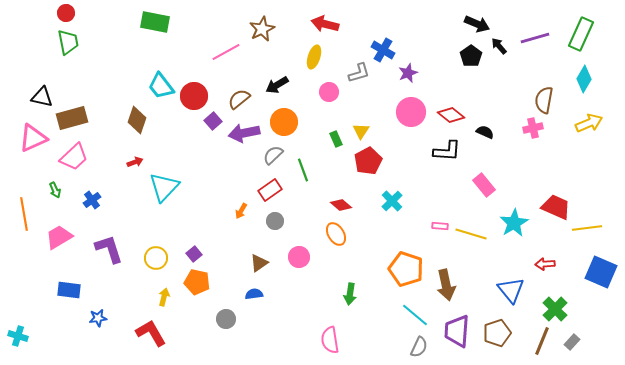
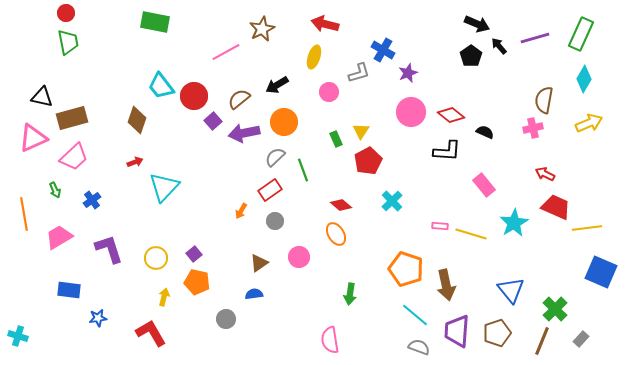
gray semicircle at (273, 155): moved 2 px right, 2 px down
red arrow at (545, 264): moved 90 px up; rotated 30 degrees clockwise
gray rectangle at (572, 342): moved 9 px right, 3 px up
gray semicircle at (419, 347): rotated 95 degrees counterclockwise
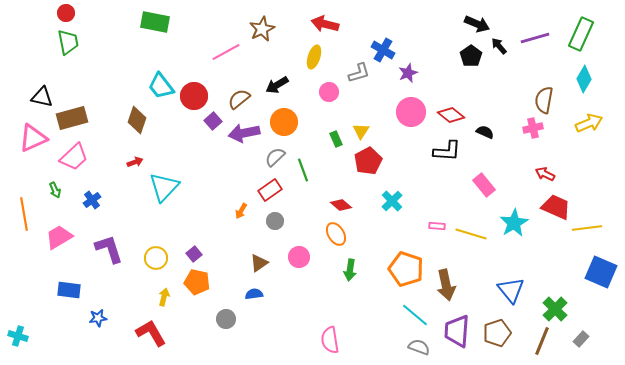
pink rectangle at (440, 226): moved 3 px left
green arrow at (350, 294): moved 24 px up
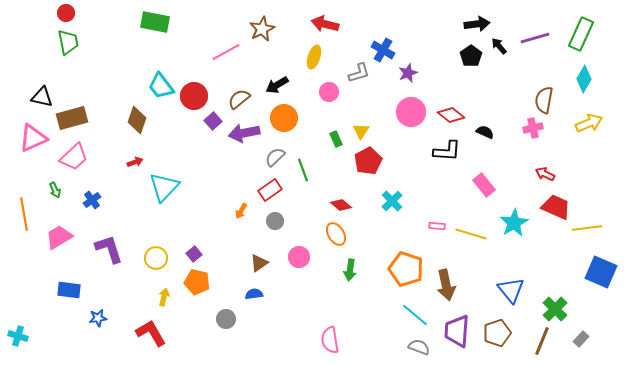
black arrow at (477, 24): rotated 30 degrees counterclockwise
orange circle at (284, 122): moved 4 px up
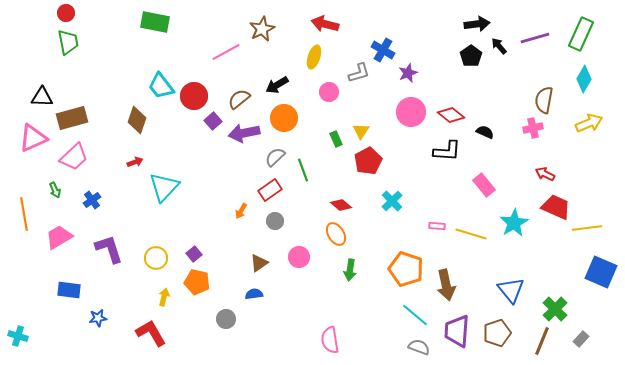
black triangle at (42, 97): rotated 10 degrees counterclockwise
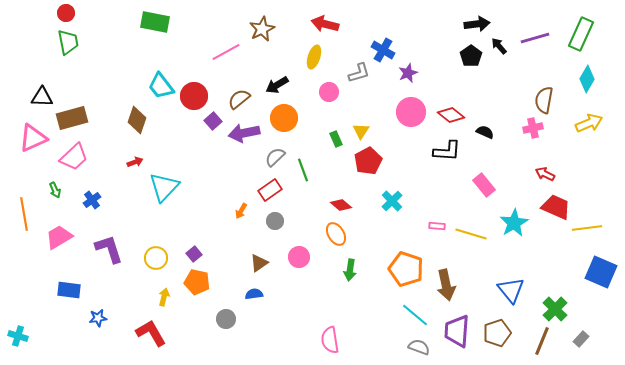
cyan diamond at (584, 79): moved 3 px right
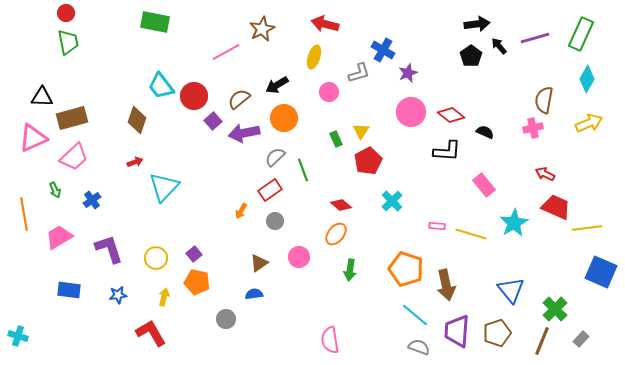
orange ellipse at (336, 234): rotated 70 degrees clockwise
blue star at (98, 318): moved 20 px right, 23 px up
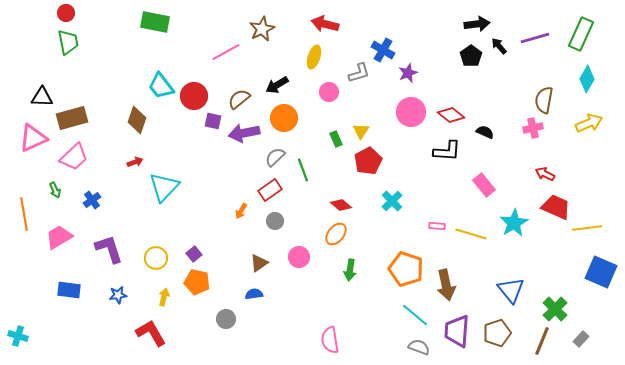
purple square at (213, 121): rotated 36 degrees counterclockwise
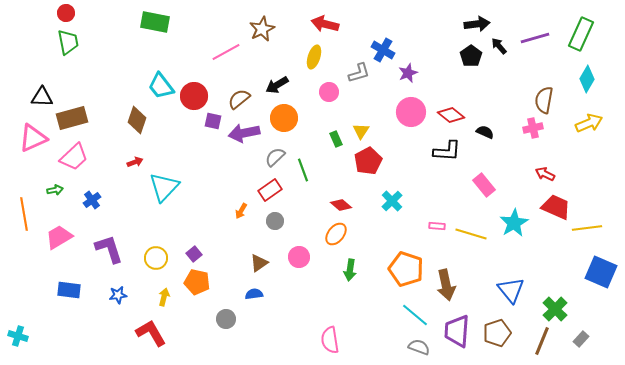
green arrow at (55, 190): rotated 77 degrees counterclockwise
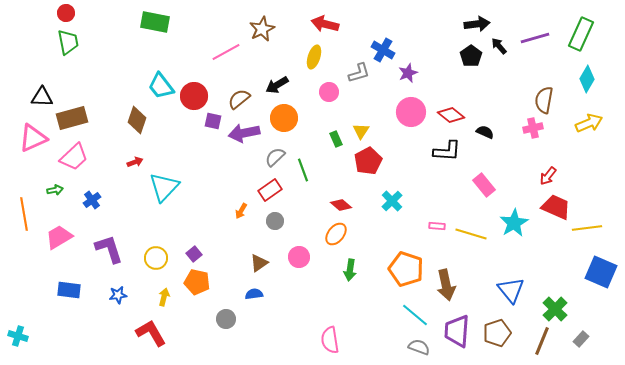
red arrow at (545, 174): moved 3 px right, 2 px down; rotated 78 degrees counterclockwise
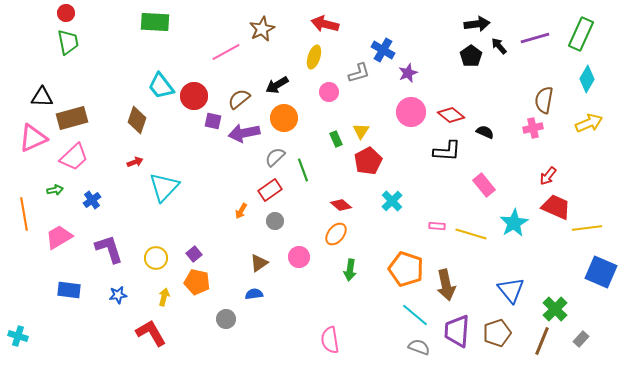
green rectangle at (155, 22): rotated 8 degrees counterclockwise
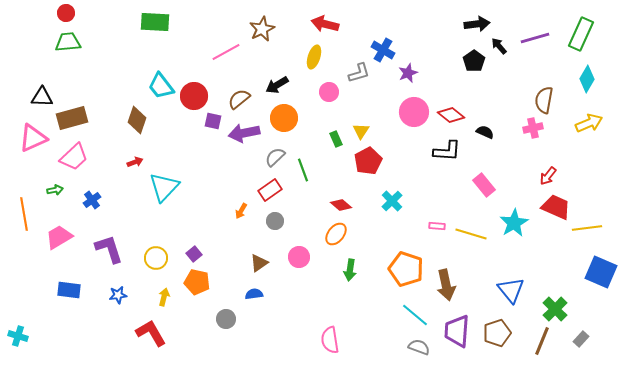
green trapezoid at (68, 42): rotated 84 degrees counterclockwise
black pentagon at (471, 56): moved 3 px right, 5 px down
pink circle at (411, 112): moved 3 px right
